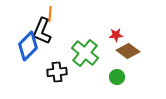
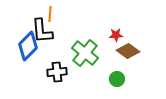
black L-shape: rotated 28 degrees counterclockwise
green circle: moved 2 px down
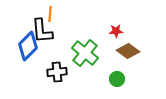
red star: moved 4 px up
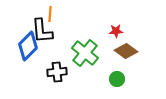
brown diamond: moved 2 px left
